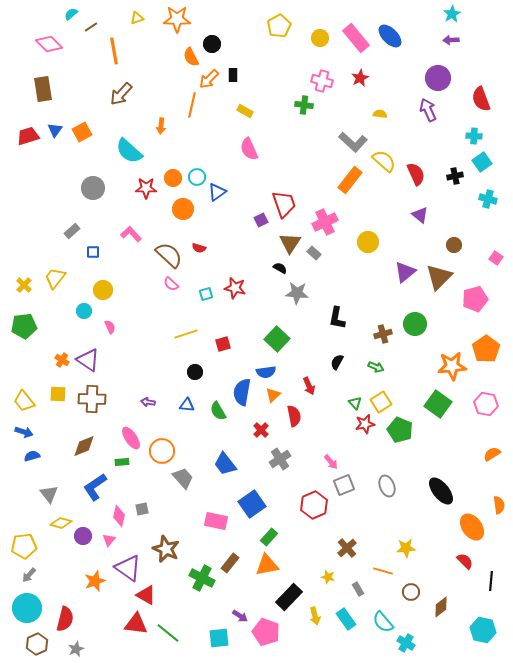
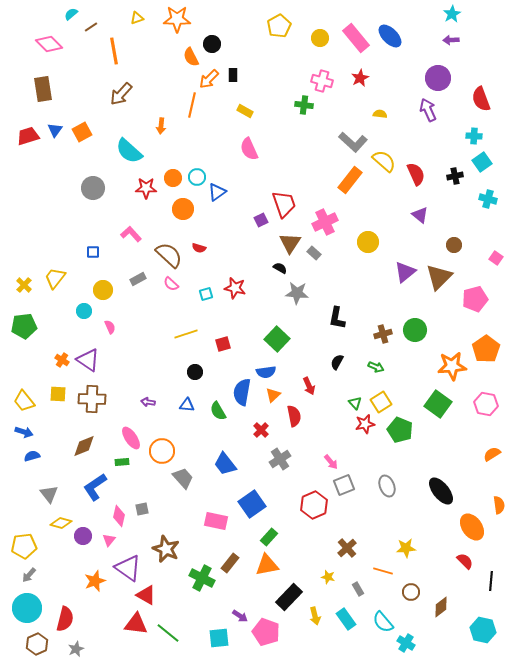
gray rectangle at (72, 231): moved 66 px right, 48 px down; rotated 14 degrees clockwise
green circle at (415, 324): moved 6 px down
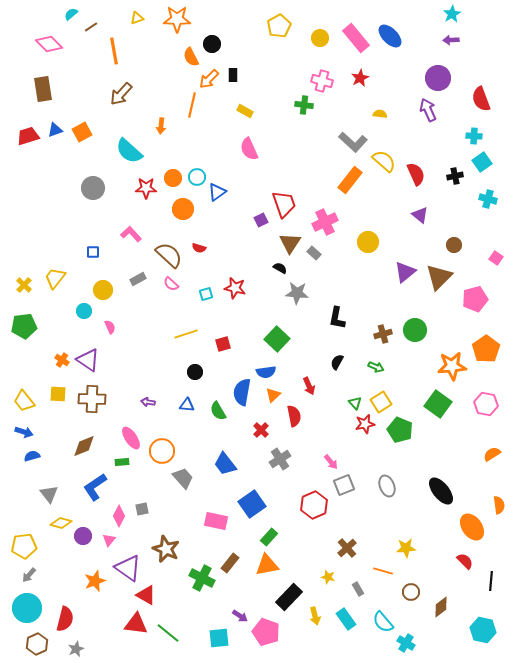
blue triangle at (55, 130): rotated 35 degrees clockwise
pink diamond at (119, 516): rotated 15 degrees clockwise
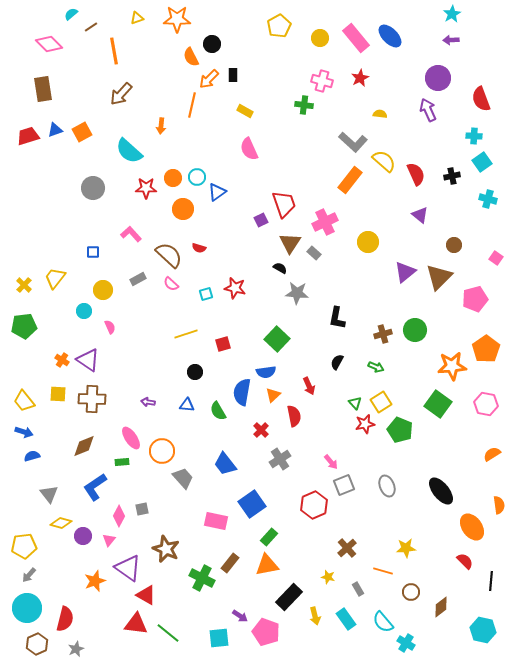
black cross at (455, 176): moved 3 px left
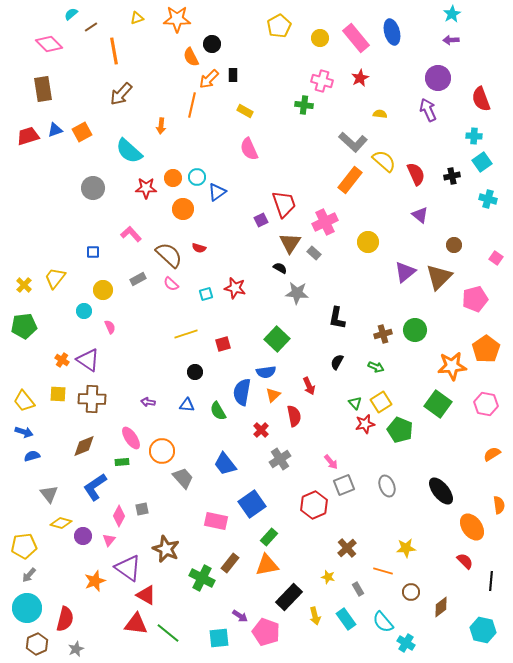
blue ellipse at (390, 36): moved 2 px right, 4 px up; rotated 30 degrees clockwise
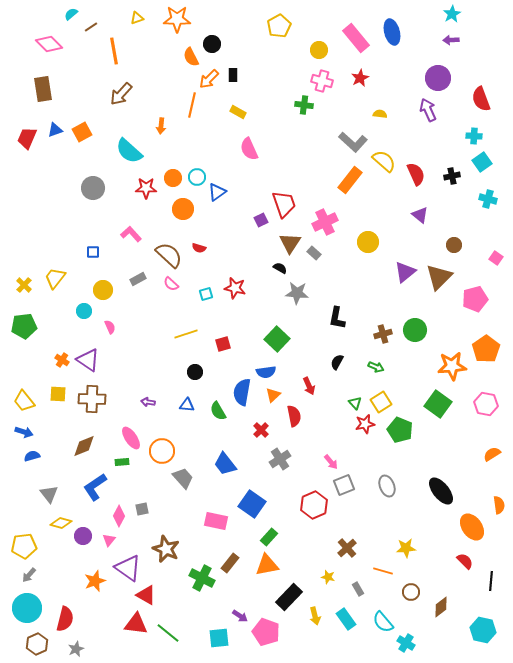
yellow circle at (320, 38): moved 1 px left, 12 px down
yellow rectangle at (245, 111): moved 7 px left, 1 px down
red trapezoid at (28, 136): moved 1 px left, 2 px down; rotated 50 degrees counterclockwise
blue square at (252, 504): rotated 20 degrees counterclockwise
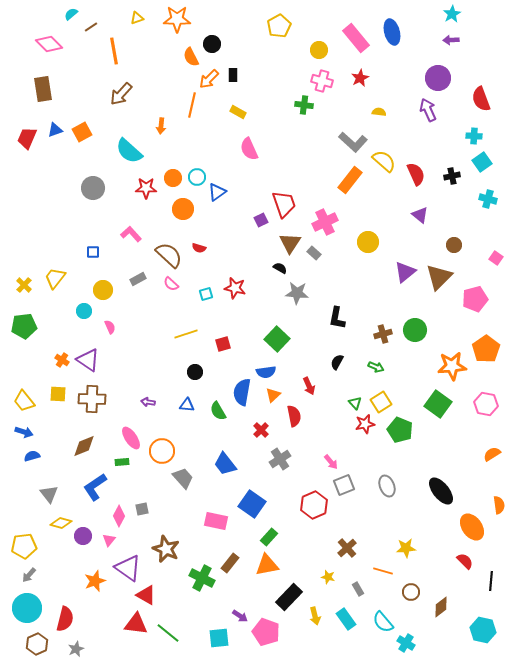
yellow semicircle at (380, 114): moved 1 px left, 2 px up
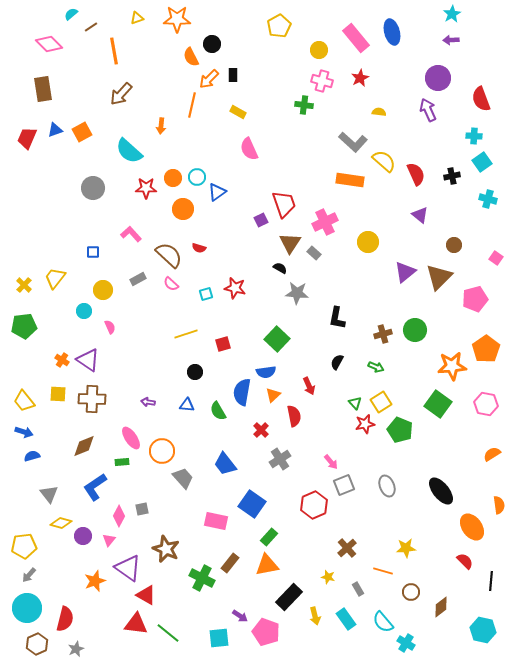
orange rectangle at (350, 180): rotated 60 degrees clockwise
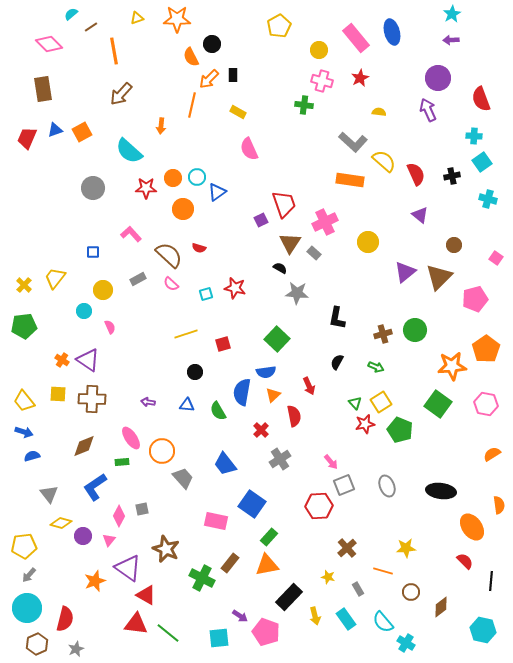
black ellipse at (441, 491): rotated 44 degrees counterclockwise
red hexagon at (314, 505): moved 5 px right, 1 px down; rotated 20 degrees clockwise
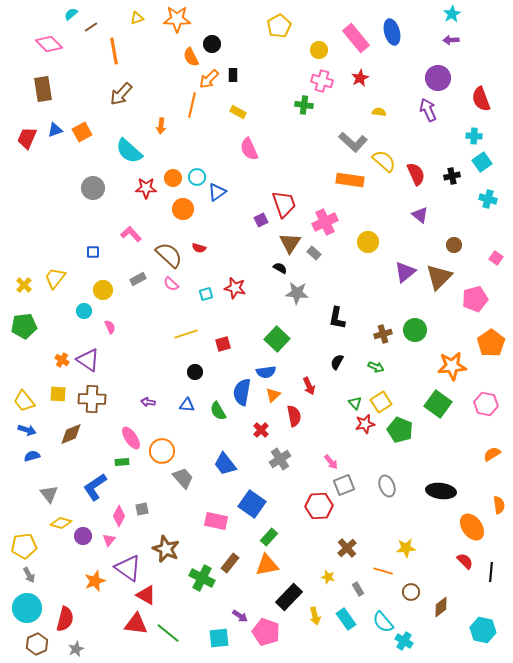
orange pentagon at (486, 349): moved 5 px right, 6 px up
blue arrow at (24, 432): moved 3 px right, 2 px up
brown diamond at (84, 446): moved 13 px left, 12 px up
gray arrow at (29, 575): rotated 70 degrees counterclockwise
black line at (491, 581): moved 9 px up
cyan cross at (406, 643): moved 2 px left, 2 px up
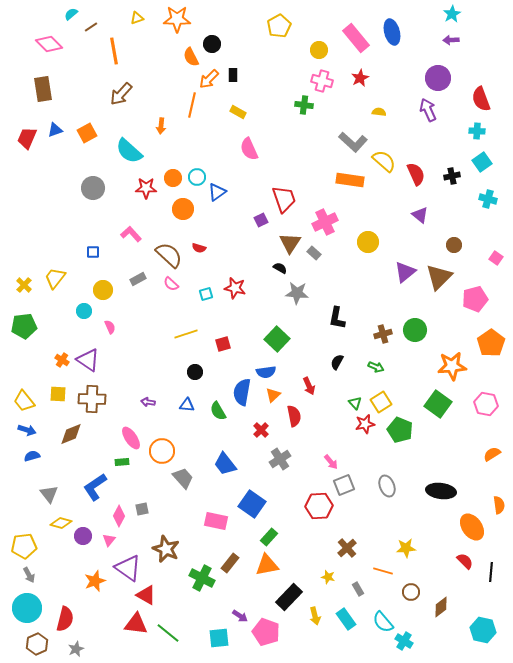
orange square at (82, 132): moved 5 px right, 1 px down
cyan cross at (474, 136): moved 3 px right, 5 px up
red trapezoid at (284, 204): moved 5 px up
